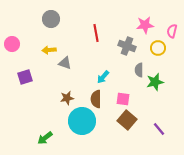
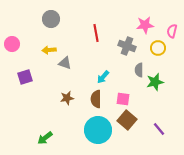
cyan circle: moved 16 px right, 9 px down
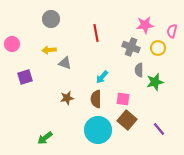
gray cross: moved 4 px right, 1 px down
cyan arrow: moved 1 px left
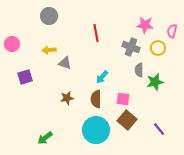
gray circle: moved 2 px left, 3 px up
pink star: rotated 12 degrees clockwise
cyan circle: moved 2 px left
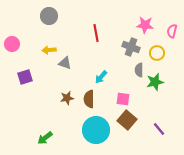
yellow circle: moved 1 px left, 5 px down
cyan arrow: moved 1 px left
brown semicircle: moved 7 px left
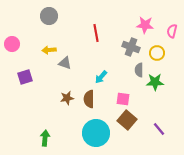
green star: rotated 12 degrees clockwise
cyan circle: moved 3 px down
green arrow: rotated 133 degrees clockwise
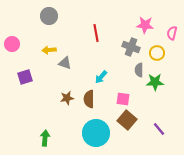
pink semicircle: moved 2 px down
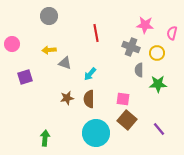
cyan arrow: moved 11 px left, 3 px up
green star: moved 3 px right, 2 px down
